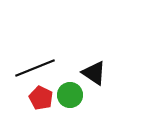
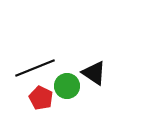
green circle: moved 3 px left, 9 px up
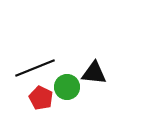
black triangle: rotated 28 degrees counterclockwise
green circle: moved 1 px down
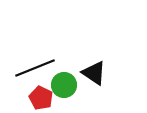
black triangle: rotated 28 degrees clockwise
green circle: moved 3 px left, 2 px up
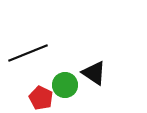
black line: moved 7 px left, 15 px up
green circle: moved 1 px right
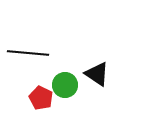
black line: rotated 27 degrees clockwise
black triangle: moved 3 px right, 1 px down
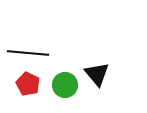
black triangle: rotated 16 degrees clockwise
red pentagon: moved 13 px left, 14 px up
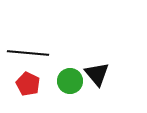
green circle: moved 5 px right, 4 px up
